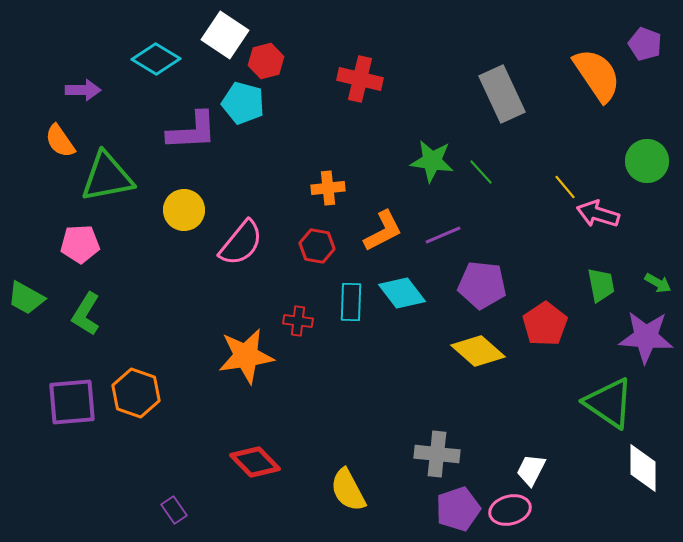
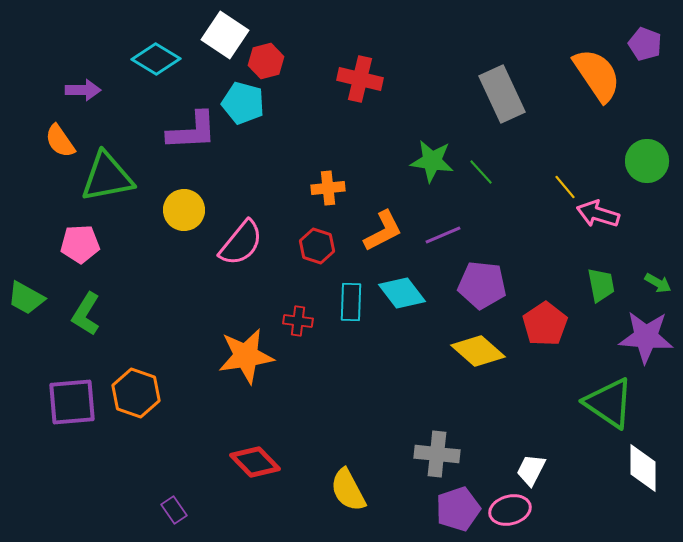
red hexagon at (317, 246): rotated 8 degrees clockwise
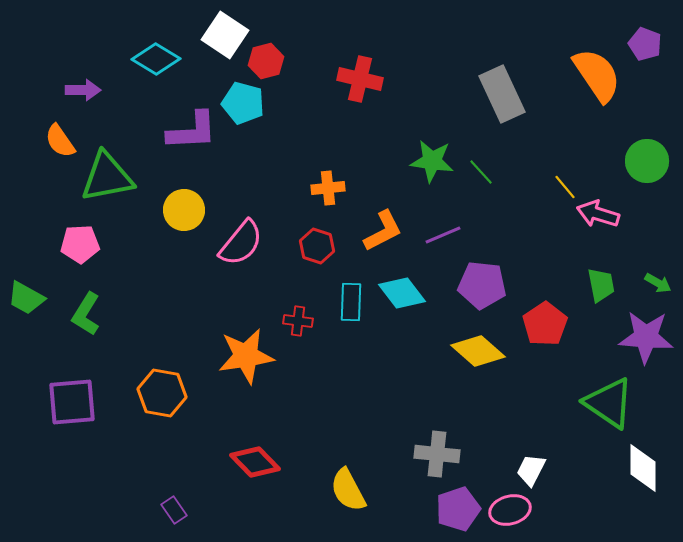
orange hexagon at (136, 393): moved 26 px right; rotated 9 degrees counterclockwise
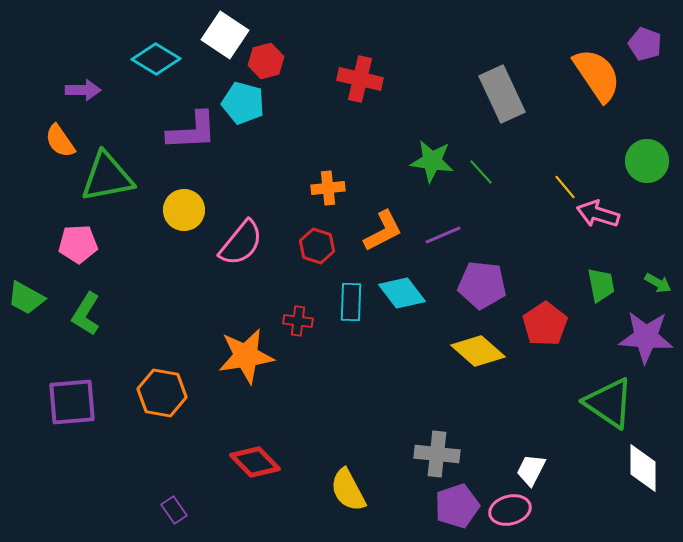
pink pentagon at (80, 244): moved 2 px left
purple pentagon at (458, 509): moved 1 px left, 3 px up
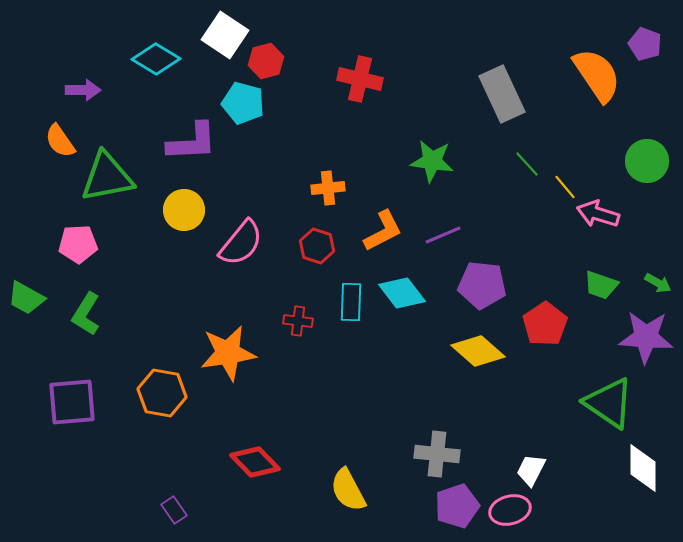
purple L-shape at (192, 131): moved 11 px down
green line at (481, 172): moved 46 px right, 8 px up
green trapezoid at (601, 285): rotated 120 degrees clockwise
orange star at (246, 356): moved 18 px left, 3 px up
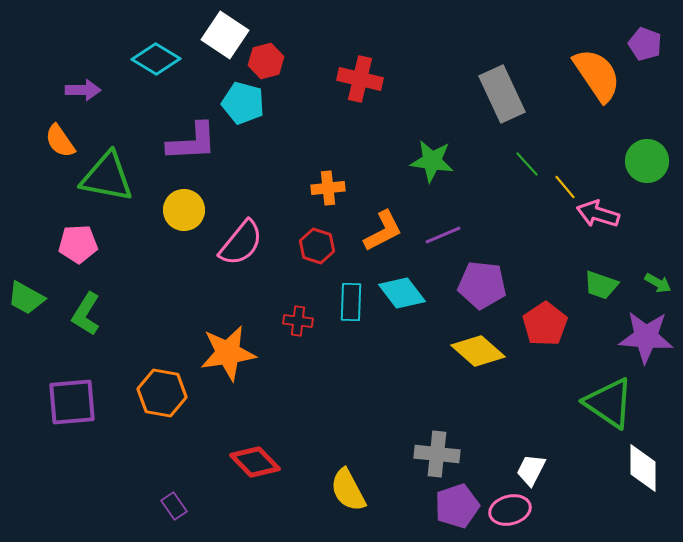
green triangle at (107, 177): rotated 22 degrees clockwise
purple rectangle at (174, 510): moved 4 px up
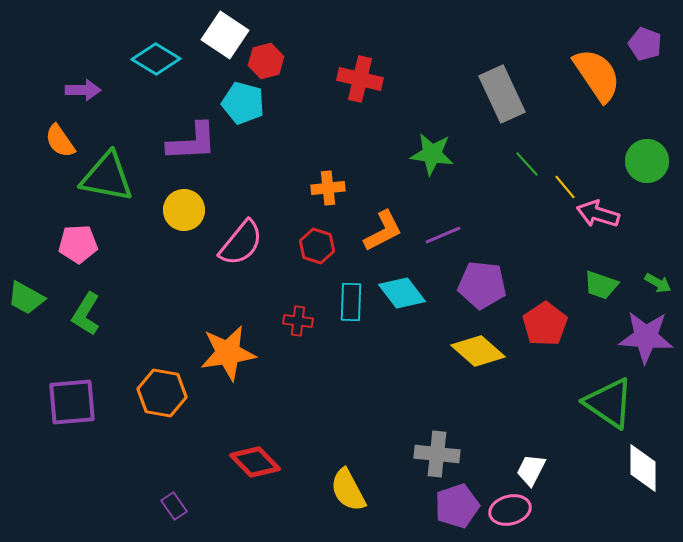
green star at (432, 161): moved 7 px up
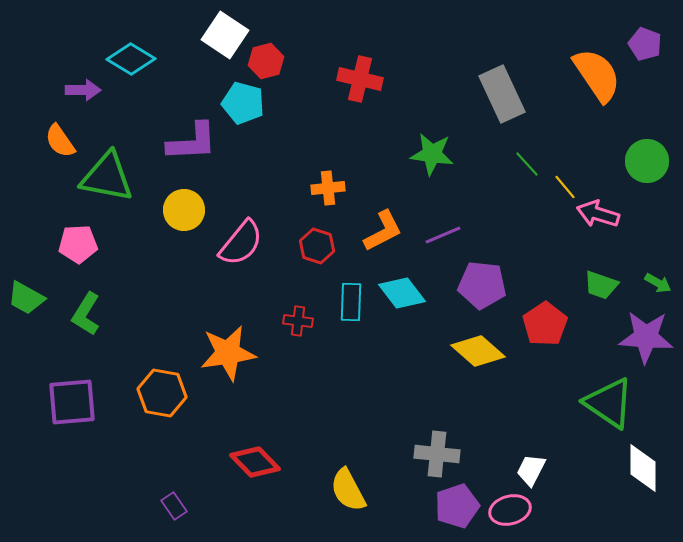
cyan diamond at (156, 59): moved 25 px left
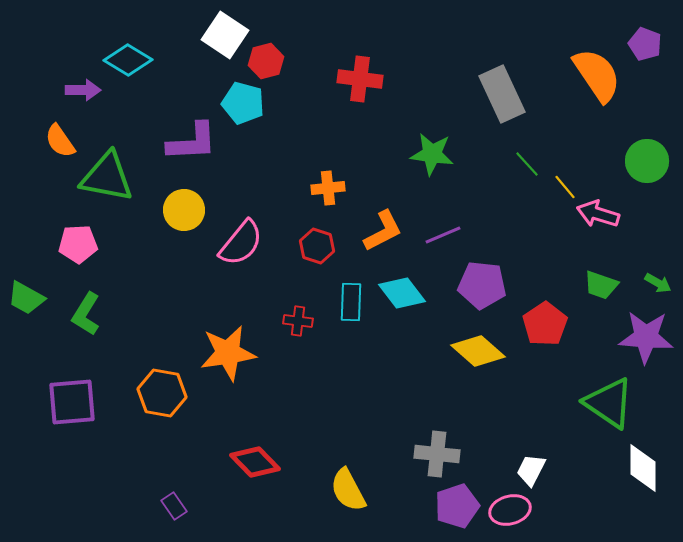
cyan diamond at (131, 59): moved 3 px left, 1 px down
red cross at (360, 79): rotated 6 degrees counterclockwise
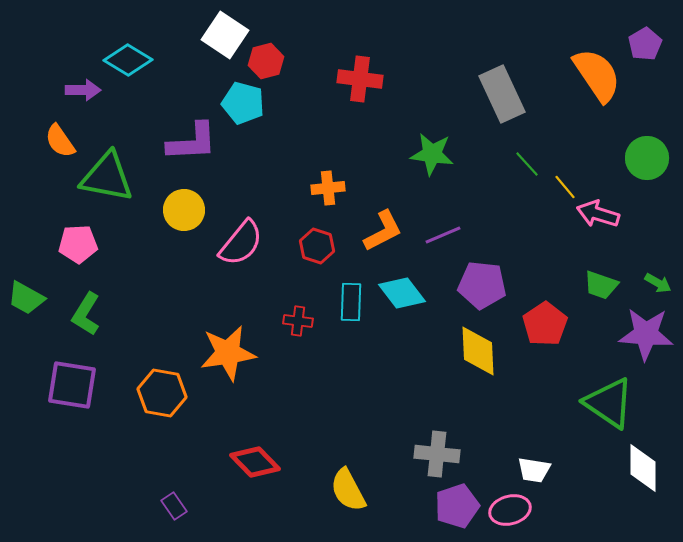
purple pentagon at (645, 44): rotated 20 degrees clockwise
green circle at (647, 161): moved 3 px up
purple star at (646, 337): moved 3 px up
yellow diamond at (478, 351): rotated 46 degrees clockwise
purple square at (72, 402): moved 17 px up; rotated 14 degrees clockwise
white trapezoid at (531, 470): moved 3 px right; rotated 108 degrees counterclockwise
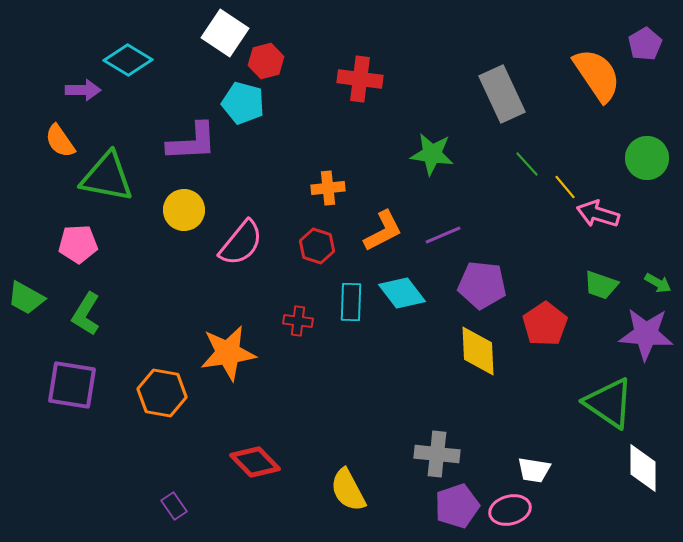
white square at (225, 35): moved 2 px up
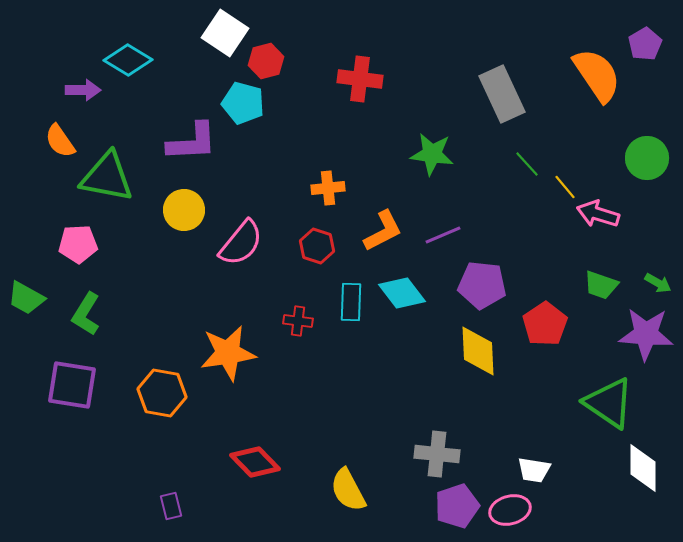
purple rectangle at (174, 506): moved 3 px left; rotated 20 degrees clockwise
